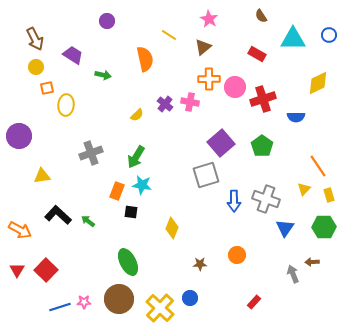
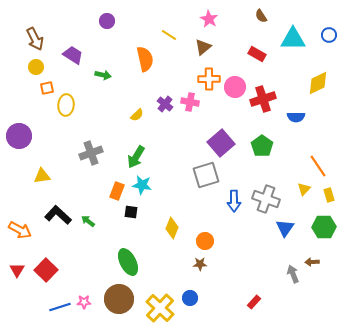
orange circle at (237, 255): moved 32 px left, 14 px up
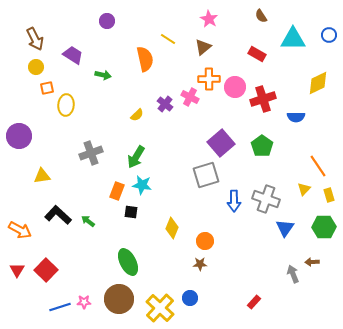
yellow line at (169, 35): moved 1 px left, 4 px down
pink cross at (190, 102): moved 5 px up; rotated 18 degrees clockwise
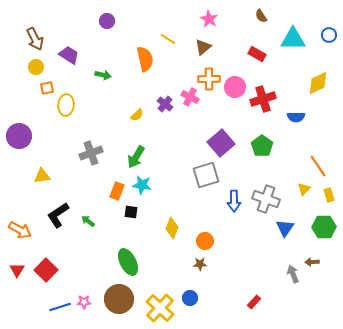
purple trapezoid at (73, 55): moved 4 px left
black L-shape at (58, 215): rotated 76 degrees counterclockwise
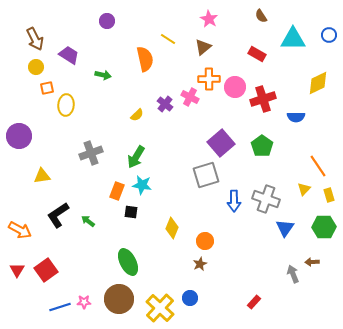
brown star at (200, 264): rotated 24 degrees counterclockwise
red square at (46, 270): rotated 10 degrees clockwise
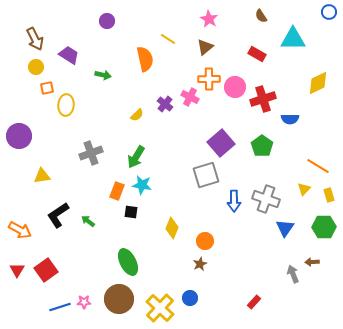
blue circle at (329, 35): moved 23 px up
brown triangle at (203, 47): moved 2 px right
blue semicircle at (296, 117): moved 6 px left, 2 px down
orange line at (318, 166): rotated 25 degrees counterclockwise
